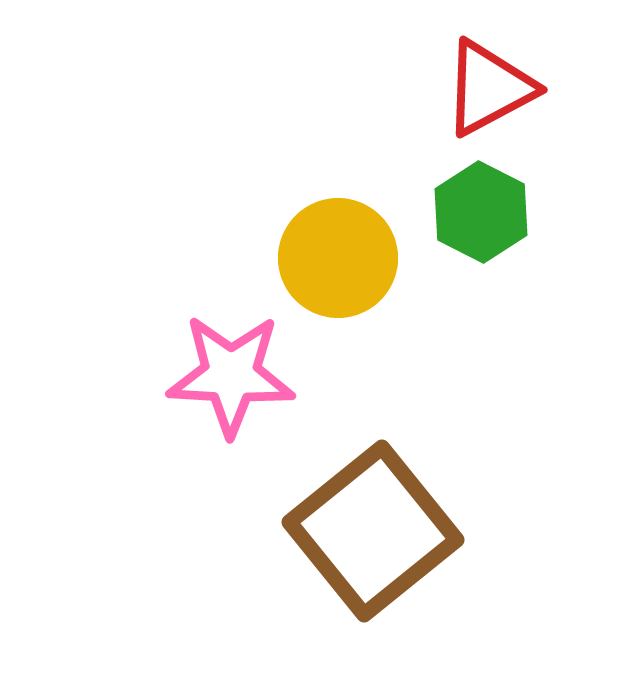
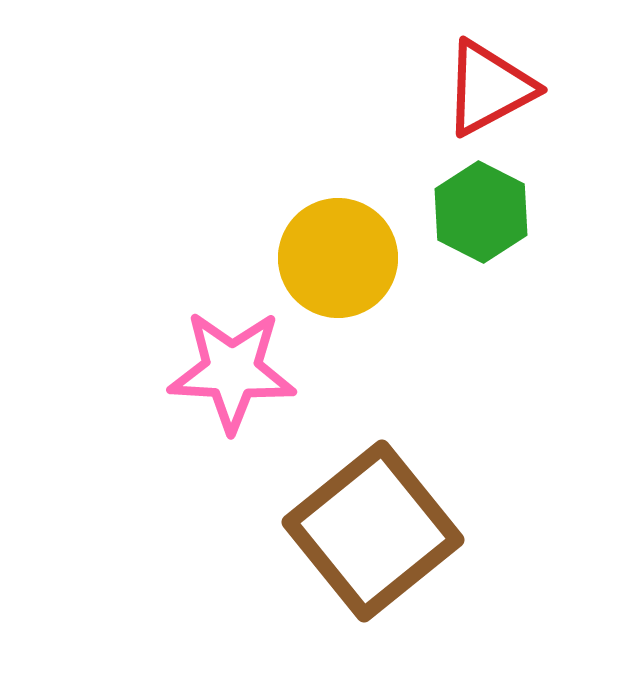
pink star: moved 1 px right, 4 px up
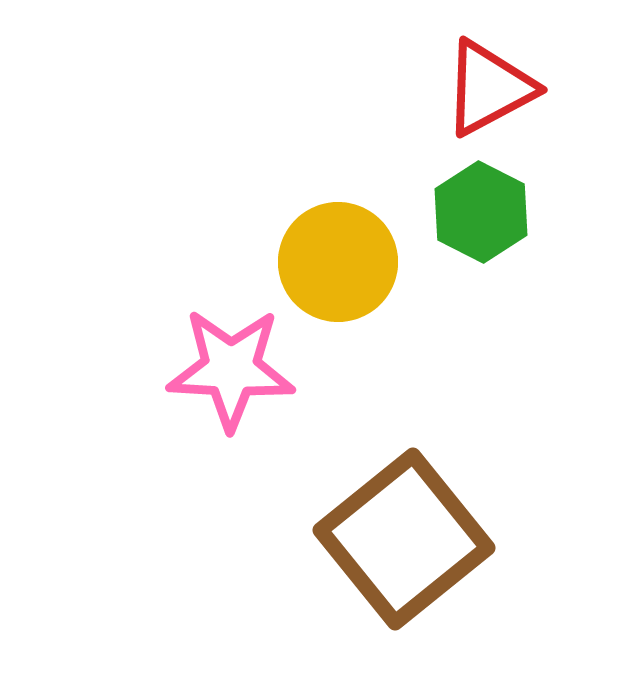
yellow circle: moved 4 px down
pink star: moved 1 px left, 2 px up
brown square: moved 31 px right, 8 px down
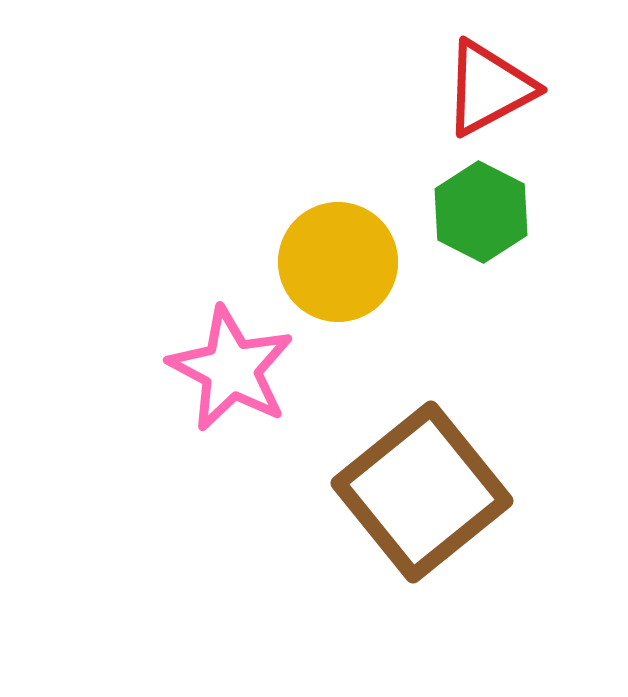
pink star: rotated 25 degrees clockwise
brown square: moved 18 px right, 47 px up
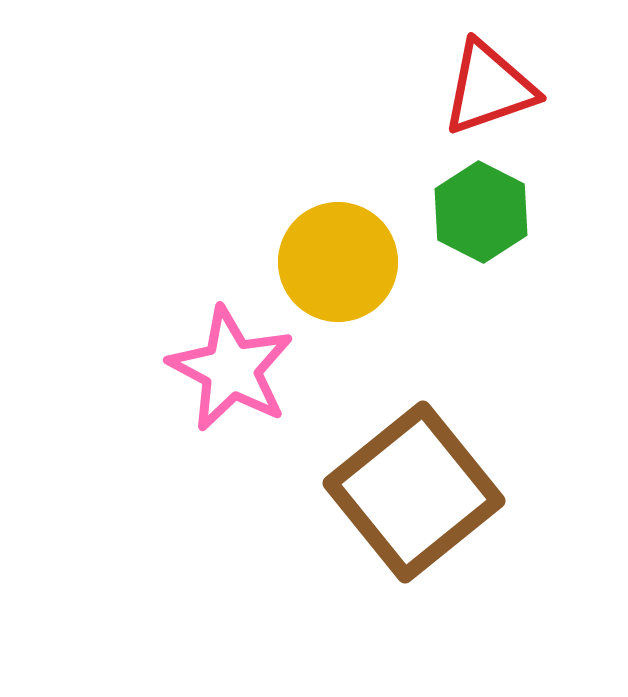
red triangle: rotated 9 degrees clockwise
brown square: moved 8 px left
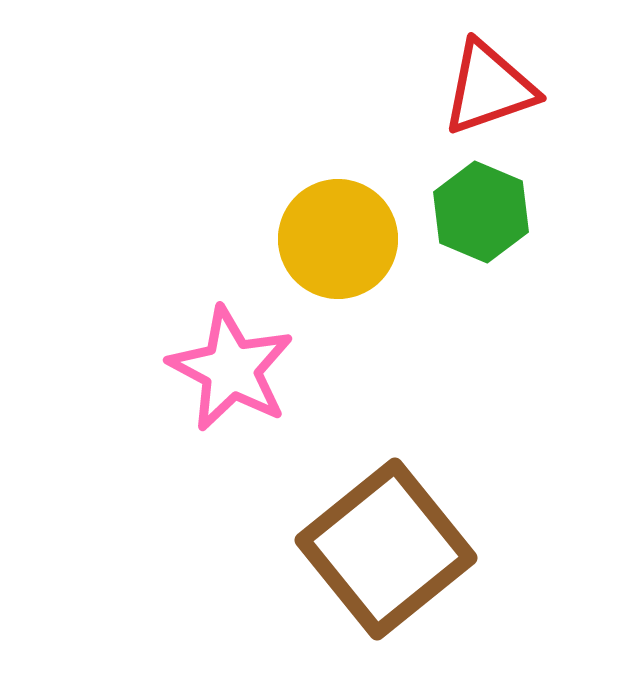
green hexagon: rotated 4 degrees counterclockwise
yellow circle: moved 23 px up
brown square: moved 28 px left, 57 px down
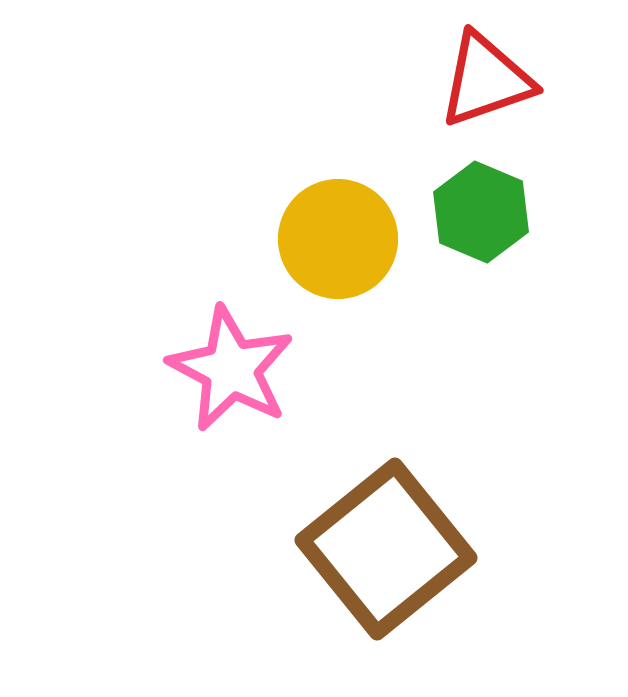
red triangle: moved 3 px left, 8 px up
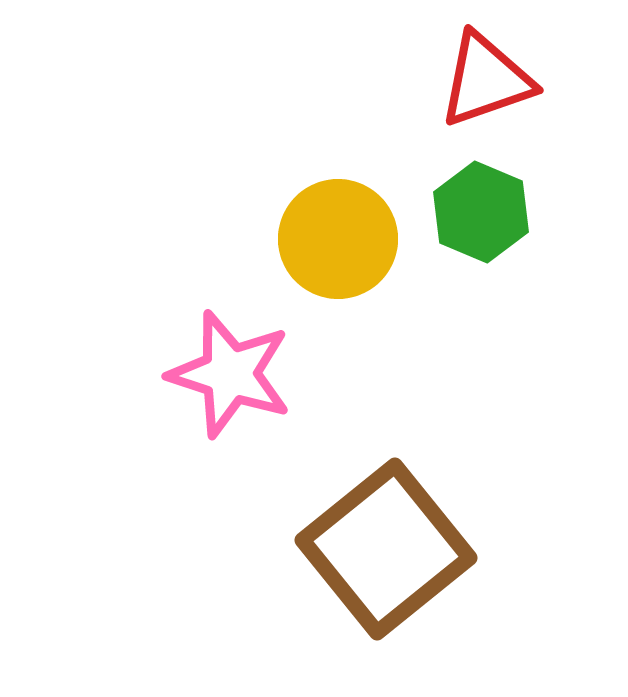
pink star: moved 1 px left, 5 px down; rotated 10 degrees counterclockwise
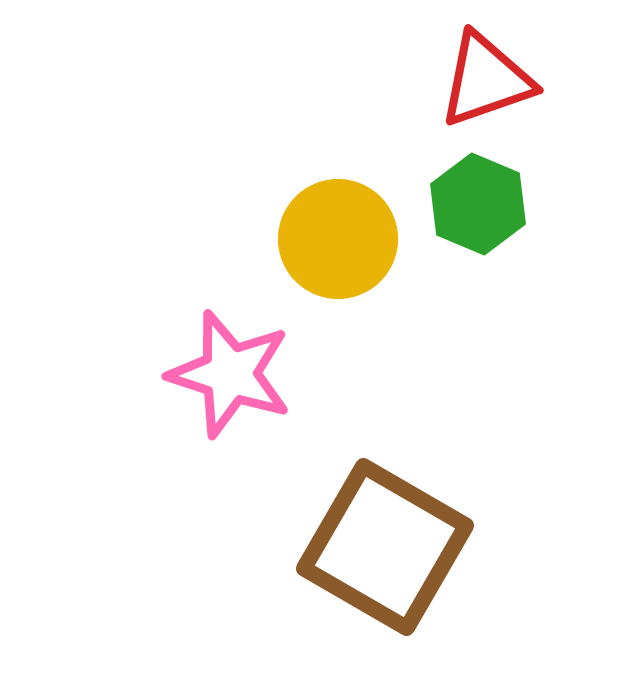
green hexagon: moved 3 px left, 8 px up
brown square: moved 1 px left, 2 px up; rotated 21 degrees counterclockwise
